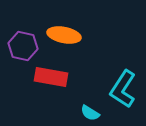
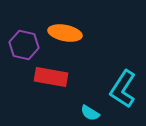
orange ellipse: moved 1 px right, 2 px up
purple hexagon: moved 1 px right, 1 px up
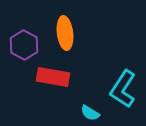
orange ellipse: rotated 72 degrees clockwise
purple hexagon: rotated 16 degrees clockwise
red rectangle: moved 2 px right
